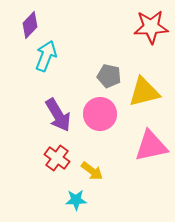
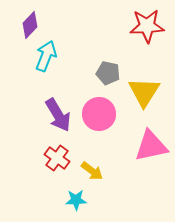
red star: moved 4 px left, 1 px up
gray pentagon: moved 1 px left, 3 px up
yellow triangle: rotated 44 degrees counterclockwise
pink circle: moved 1 px left
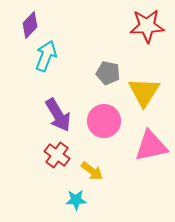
pink circle: moved 5 px right, 7 px down
red cross: moved 3 px up
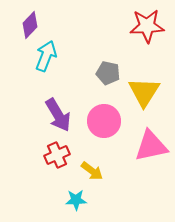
red cross: rotated 30 degrees clockwise
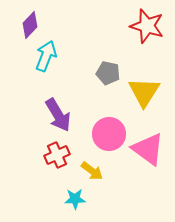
red star: rotated 20 degrees clockwise
pink circle: moved 5 px right, 13 px down
pink triangle: moved 3 px left, 3 px down; rotated 48 degrees clockwise
cyan star: moved 1 px left, 1 px up
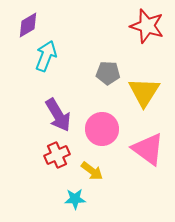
purple diamond: moved 2 px left; rotated 16 degrees clockwise
gray pentagon: rotated 10 degrees counterclockwise
pink circle: moved 7 px left, 5 px up
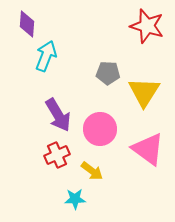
purple diamond: moved 1 px left, 1 px up; rotated 56 degrees counterclockwise
pink circle: moved 2 px left
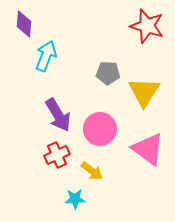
purple diamond: moved 3 px left
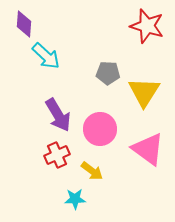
cyan arrow: rotated 112 degrees clockwise
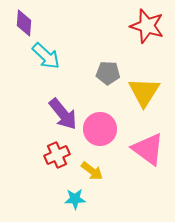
purple diamond: moved 1 px up
purple arrow: moved 5 px right, 1 px up; rotated 8 degrees counterclockwise
